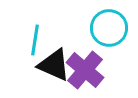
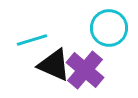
cyan line: moved 3 px left; rotated 64 degrees clockwise
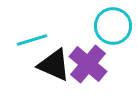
cyan circle: moved 4 px right, 2 px up
purple cross: moved 3 px right, 6 px up
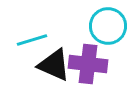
cyan circle: moved 5 px left
purple cross: rotated 33 degrees counterclockwise
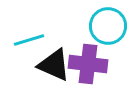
cyan line: moved 3 px left
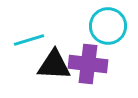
black triangle: rotated 21 degrees counterclockwise
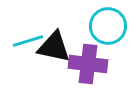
cyan line: moved 1 px left, 1 px down
black triangle: moved 18 px up; rotated 9 degrees clockwise
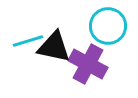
purple cross: rotated 21 degrees clockwise
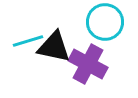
cyan circle: moved 3 px left, 4 px up
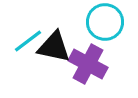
cyan line: rotated 20 degrees counterclockwise
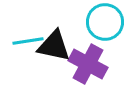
cyan line: rotated 28 degrees clockwise
black triangle: moved 1 px up
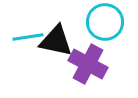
cyan line: moved 4 px up
black triangle: moved 2 px right, 5 px up
